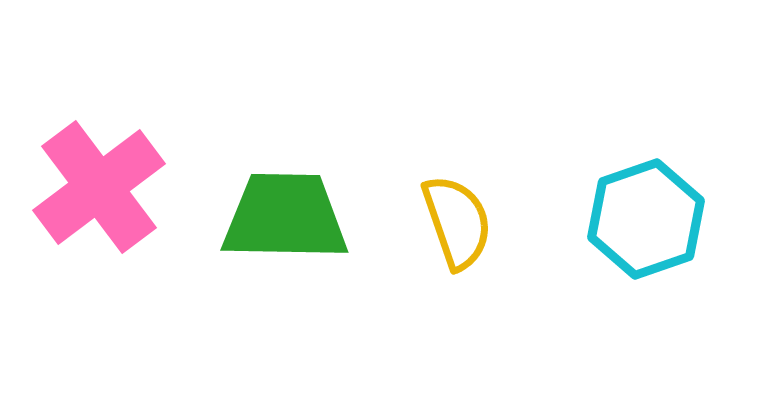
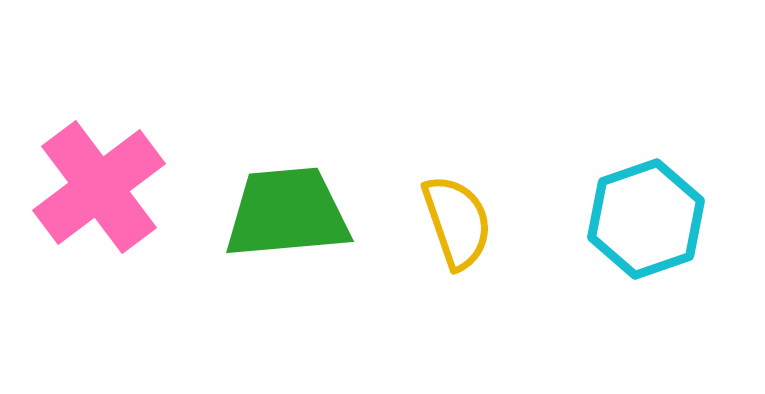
green trapezoid: moved 2 px right, 4 px up; rotated 6 degrees counterclockwise
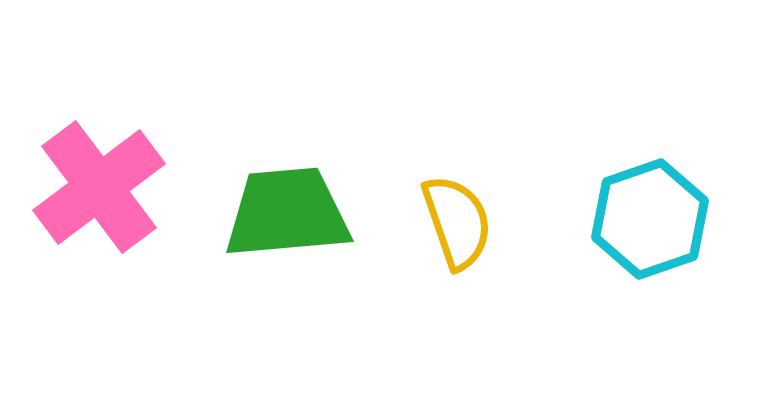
cyan hexagon: moved 4 px right
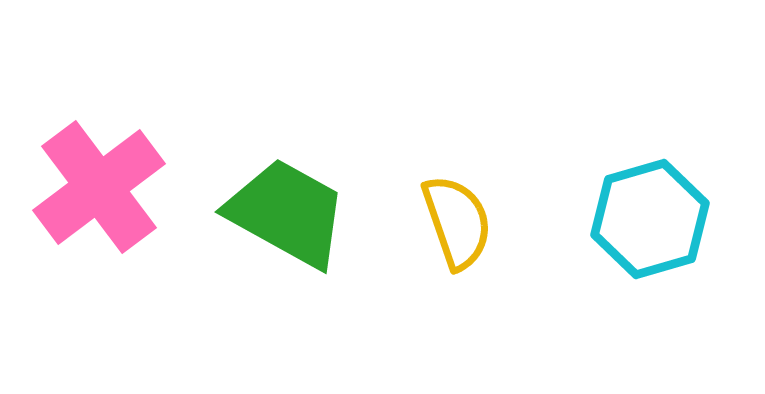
green trapezoid: rotated 34 degrees clockwise
cyan hexagon: rotated 3 degrees clockwise
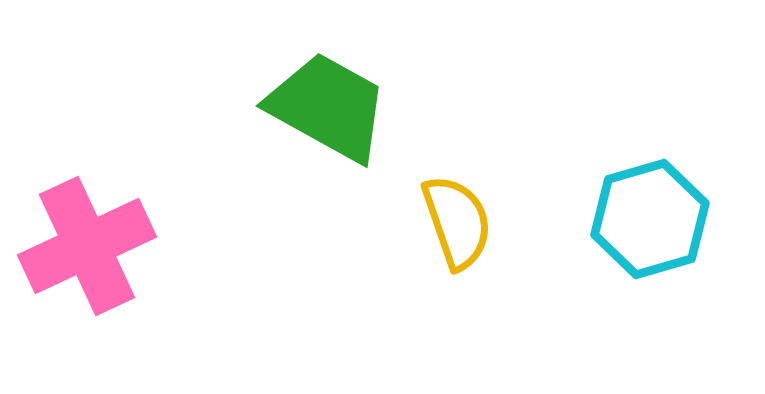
pink cross: moved 12 px left, 59 px down; rotated 12 degrees clockwise
green trapezoid: moved 41 px right, 106 px up
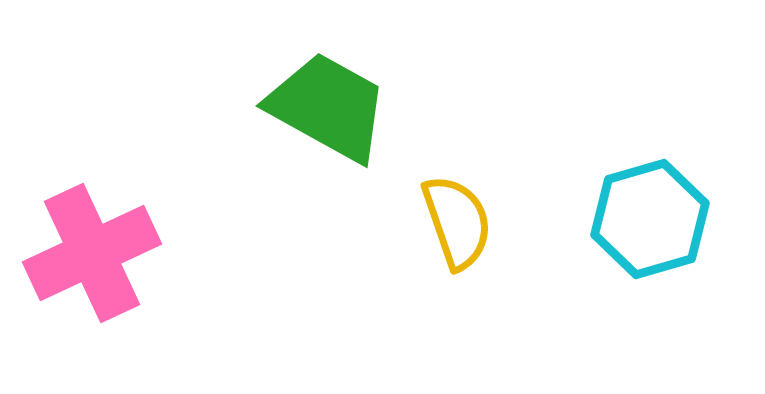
pink cross: moved 5 px right, 7 px down
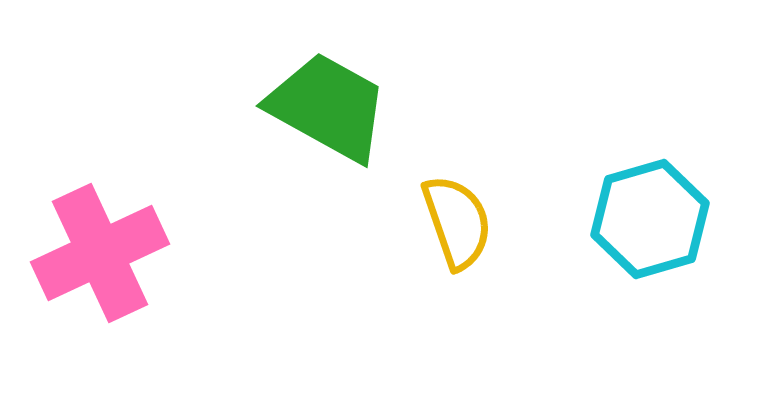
pink cross: moved 8 px right
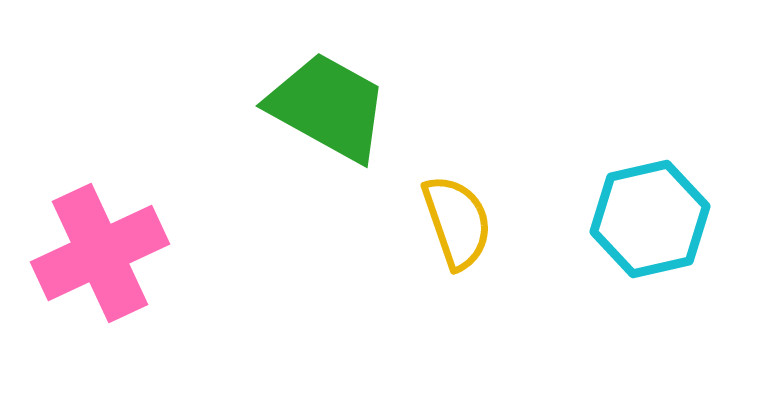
cyan hexagon: rotated 3 degrees clockwise
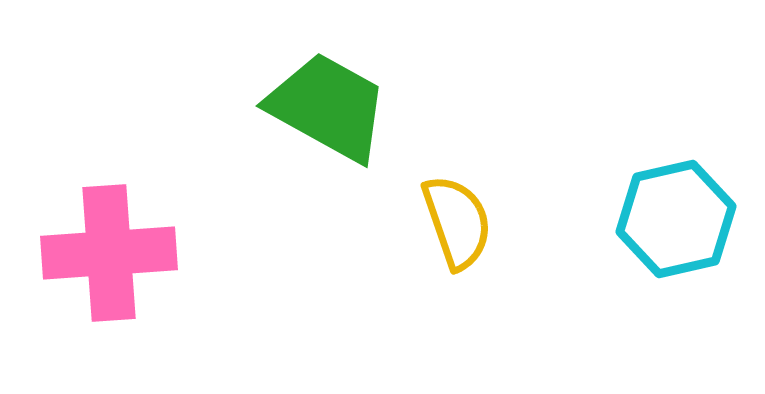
cyan hexagon: moved 26 px right
pink cross: moved 9 px right; rotated 21 degrees clockwise
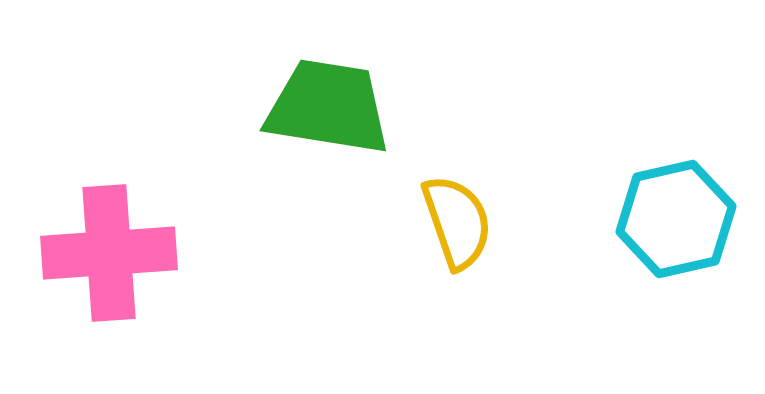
green trapezoid: rotated 20 degrees counterclockwise
